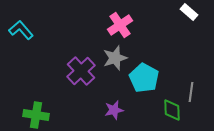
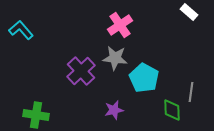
gray star: rotated 25 degrees clockwise
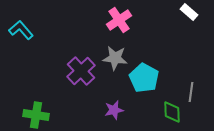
pink cross: moved 1 px left, 5 px up
green diamond: moved 2 px down
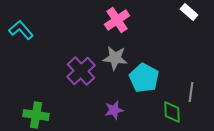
pink cross: moved 2 px left
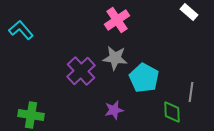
green cross: moved 5 px left
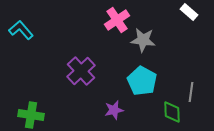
gray star: moved 28 px right, 18 px up
cyan pentagon: moved 2 px left, 3 px down
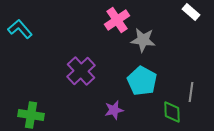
white rectangle: moved 2 px right
cyan L-shape: moved 1 px left, 1 px up
